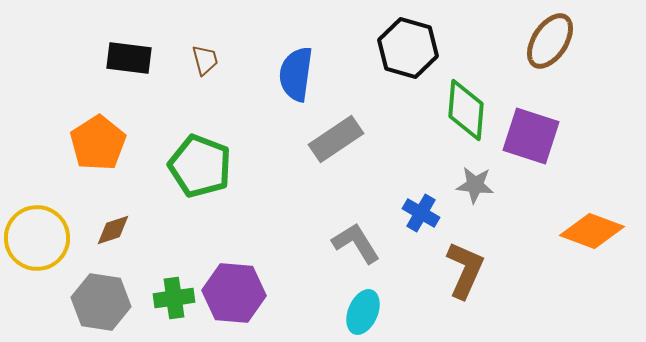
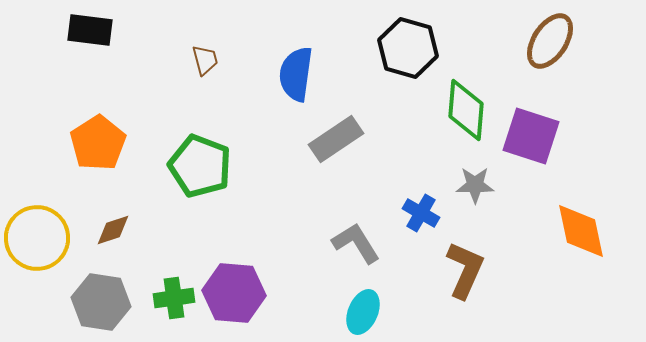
black rectangle: moved 39 px left, 28 px up
gray star: rotated 6 degrees counterclockwise
orange diamond: moved 11 px left; rotated 58 degrees clockwise
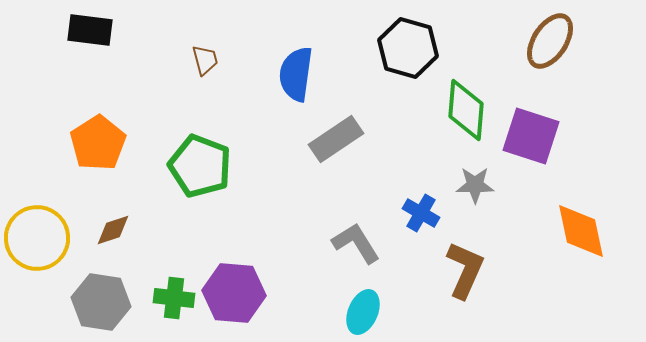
green cross: rotated 15 degrees clockwise
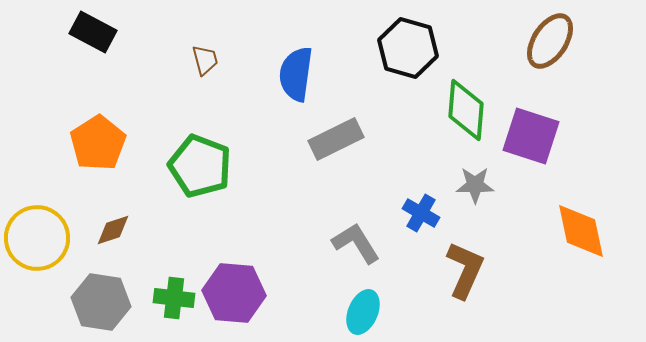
black rectangle: moved 3 px right, 2 px down; rotated 21 degrees clockwise
gray rectangle: rotated 8 degrees clockwise
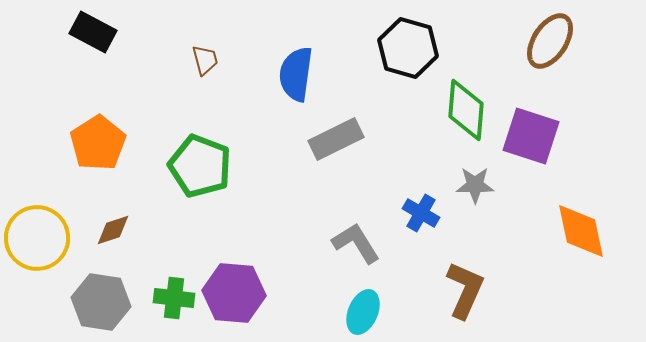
brown L-shape: moved 20 px down
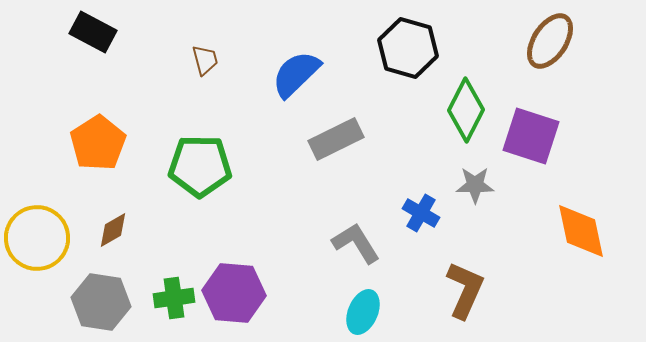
blue semicircle: rotated 38 degrees clockwise
green diamond: rotated 22 degrees clockwise
green pentagon: rotated 20 degrees counterclockwise
brown diamond: rotated 12 degrees counterclockwise
green cross: rotated 15 degrees counterclockwise
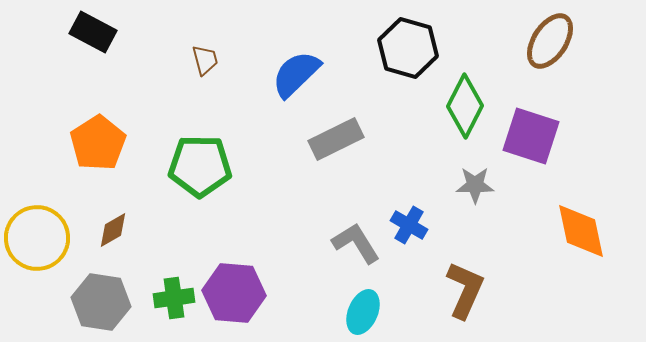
green diamond: moved 1 px left, 4 px up
blue cross: moved 12 px left, 12 px down
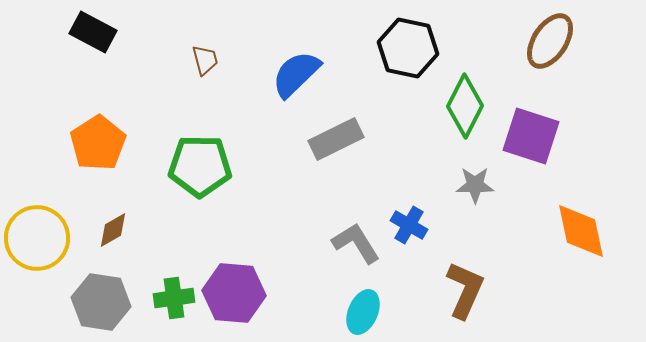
black hexagon: rotated 4 degrees counterclockwise
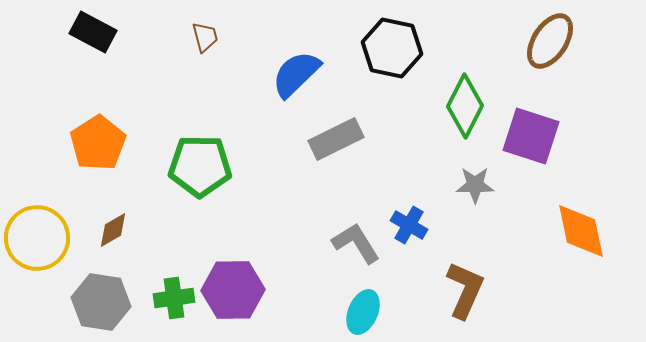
black hexagon: moved 16 px left
brown trapezoid: moved 23 px up
purple hexagon: moved 1 px left, 3 px up; rotated 6 degrees counterclockwise
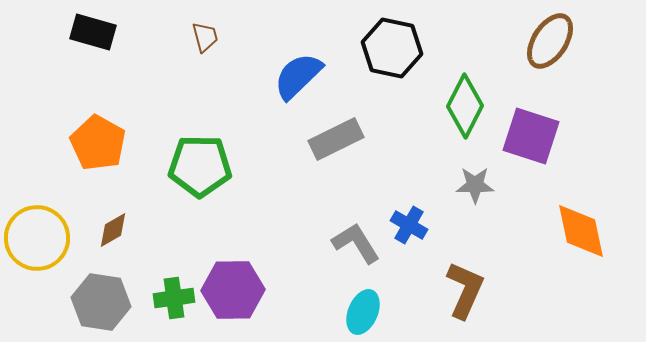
black rectangle: rotated 12 degrees counterclockwise
blue semicircle: moved 2 px right, 2 px down
orange pentagon: rotated 10 degrees counterclockwise
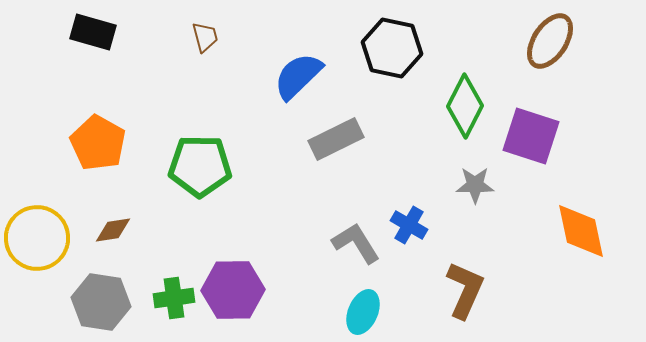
brown diamond: rotated 21 degrees clockwise
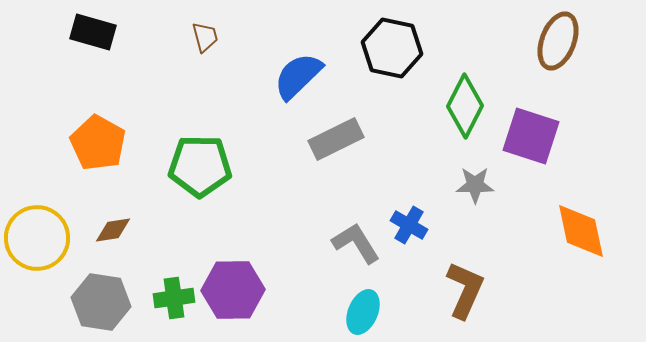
brown ellipse: moved 8 px right; rotated 12 degrees counterclockwise
